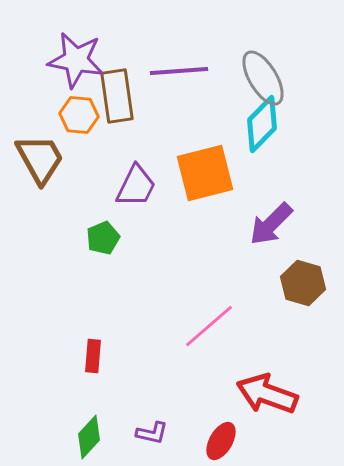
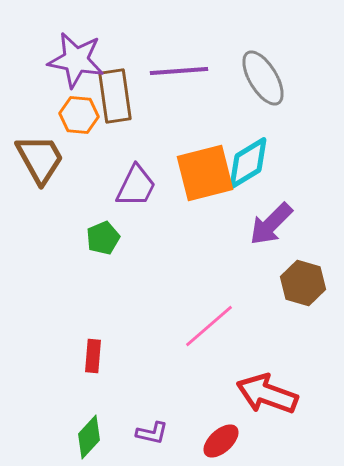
brown rectangle: moved 2 px left
cyan diamond: moved 14 px left, 39 px down; rotated 14 degrees clockwise
red ellipse: rotated 18 degrees clockwise
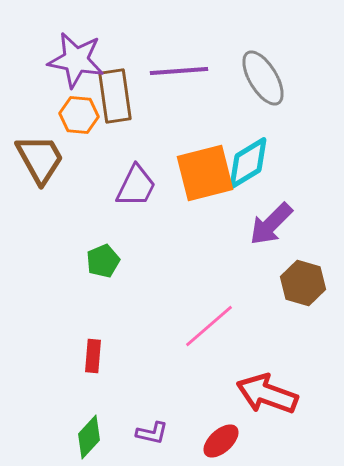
green pentagon: moved 23 px down
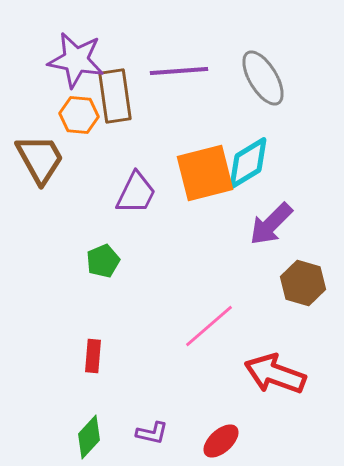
purple trapezoid: moved 7 px down
red arrow: moved 8 px right, 20 px up
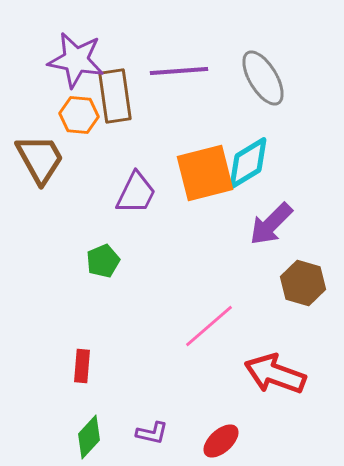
red rectangle: moved 11 px left, 10 px down
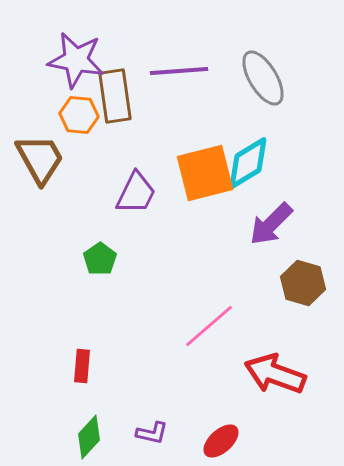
green pentagon: moved 3 px left, 2 px up; rotated 12 degrees counterclockwise
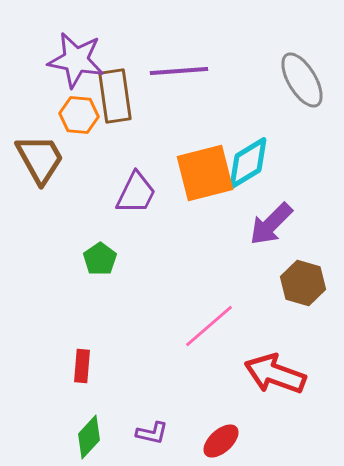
gray ellipse: moved 39 px right, 2 px down
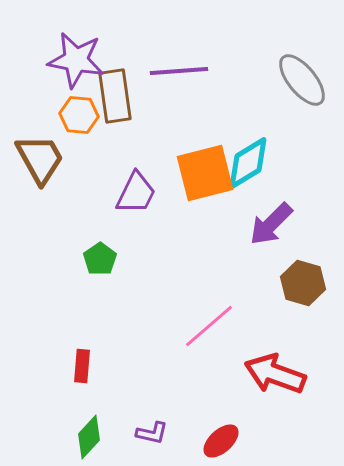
gray ellipse: rotated 8 degrees counterclockwise
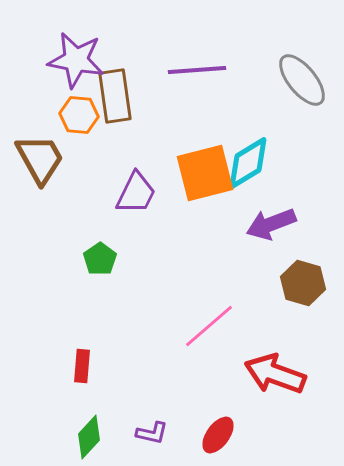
purple line: moved 18 px right, 1 px up
purple arrow: rotated 24 degrees clockwise
red ellipse: moved 3 px left, 6 px up; rotated 12 degrees counterclockwise
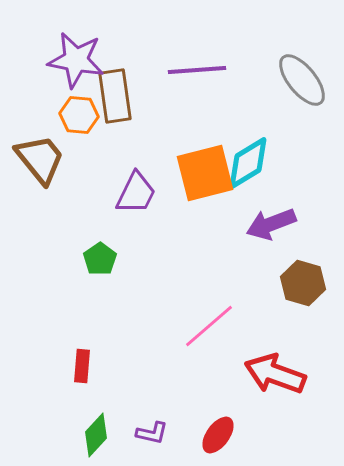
brown trapezoid: rotated 10 degrees counterclockwise
green diamond: moved 7 px right, 2 px up
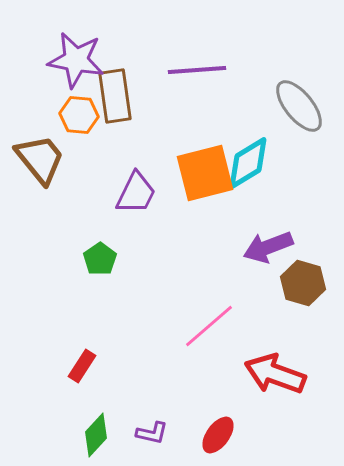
gray ellipse: moved 3 px left, 26 px down
purple arrow: moved 3 px left, 23 px down
red rectangle: rotated 28 degrees clockwise
